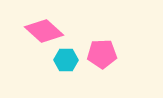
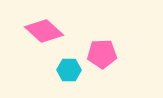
cyan hexagon: moved 3 px right, 10 px down
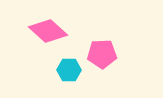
pink diamond: moved 4 px right
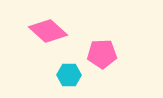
cyan hexagon: moved 5 px down
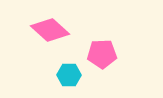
pink diamond: moved 2 px right, 1 px up
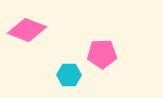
pink diamond: moved 23 px left; rotated 21 degrees counterclockwise
